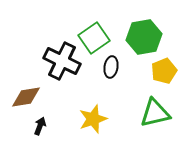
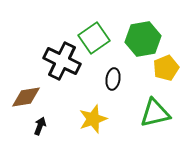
green hexagon: moved 1 px left, 2 px down
black ellipse: moved 2 px right, 12 px down
yellow pentagon: moved 2 px right, 3 px up
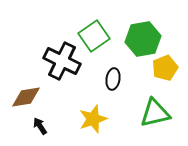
green square: moved 2 px up
yellow pentagon: moved 1 px left
black arrow: rotated 54 degrees counterclockwise
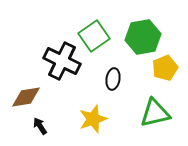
green hexagon: moved 2 px up
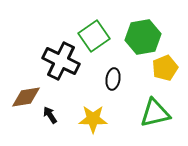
black cross: moved 1 px left
yellow star: rotated 20 degrees clockwise
black arrow: moved 10 px right, 11 px up
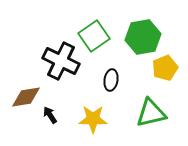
black ellipse: moved 2 px left, 1 px down
green triangle: moved 4 px left
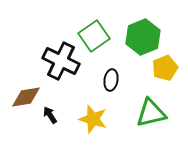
green hexagon: rotated 12 degrees counterclockwise
yellow star: rotated 16 degrees clockwise
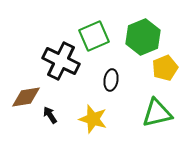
green square: rotated 12 degrees clockwise
green triangle: moved 6 px right
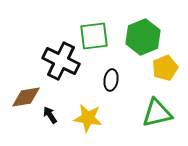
green square: rotated 16 degrees clockwise
yellow star: moved 5 px left, 1 px up; rotated 8 degrees counterclockwise
